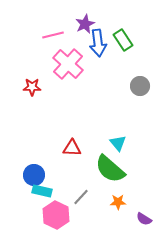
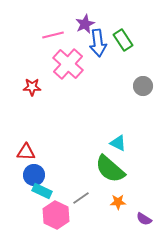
gray circle: moved 3 px right
cyan triangle: rotated 24 degrees counterclockwise
red triangle: moved 46 px left, 4 px down
cyan rectangle: rotated 12 degrees clockwise
gray line: moved 1 px down; rotated 12 degrees clockwise
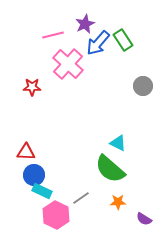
blue arrow: rotated 48 degrees clockwise
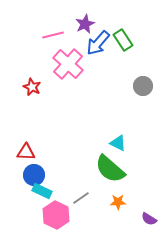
red star: rotated 24 degrees clockwise
purple semicircle: moved 5 px right
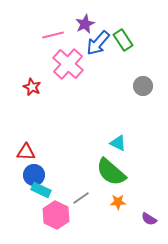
green semicircle: moved 1 px right, 3 px down
cyan rectangle: moved 1 px left, 1 px up
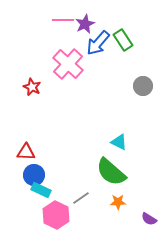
pink line: moved 10 px right, 15 px up; rotated 15 degrees clockwise
cyan triangle: moved 1 px right, 1 px up
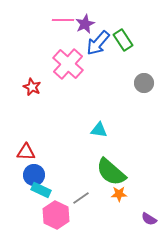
gray circle: moved 1 px right, 3 px up
cyan triangle: moved 20 px left, 12 px up; rotated 18 degrees counterclockwise
orange star: moved 1 px right, 8 px up
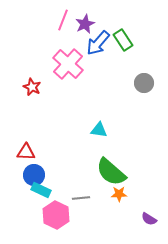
pink line: rotated 70 degrees counterclockwise
gray line: rotated 30 degrees clockwise
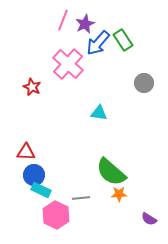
cyan triangle: moved 17 px up
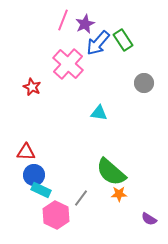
gray line: rotated 48 degrees counterclockwise
